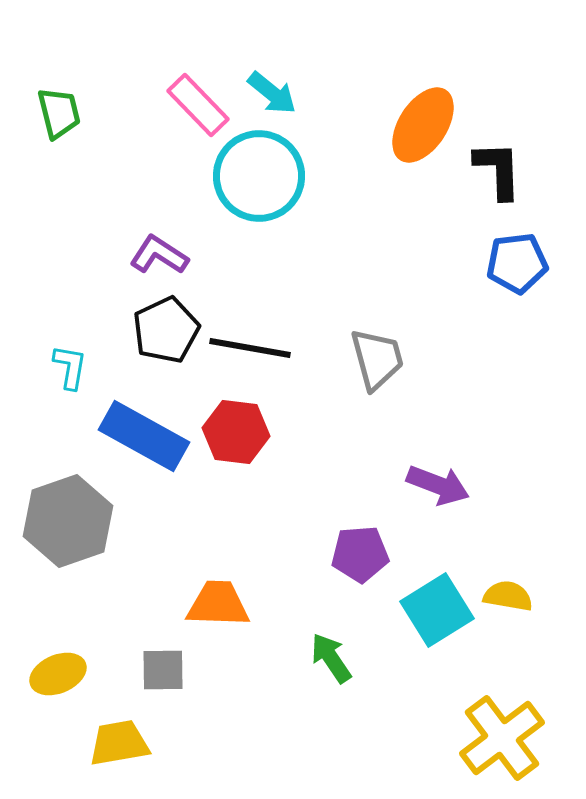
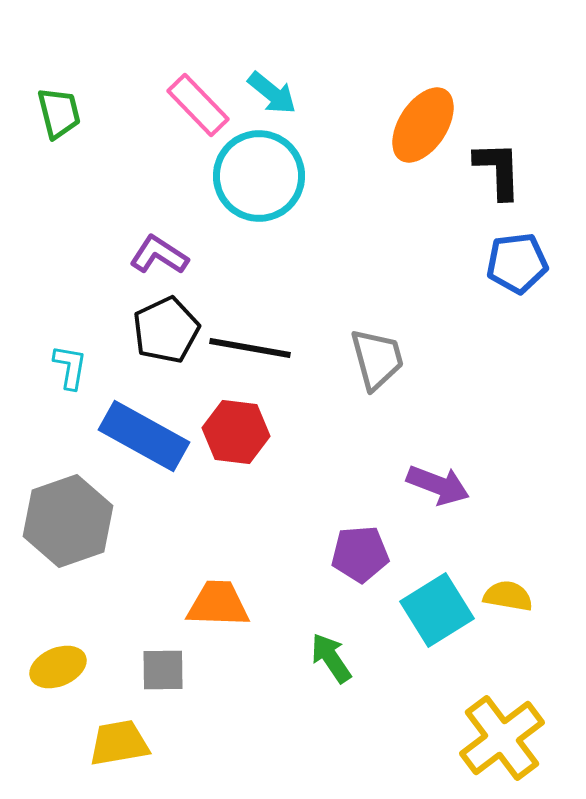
yellow ellipse: moved 7 px up
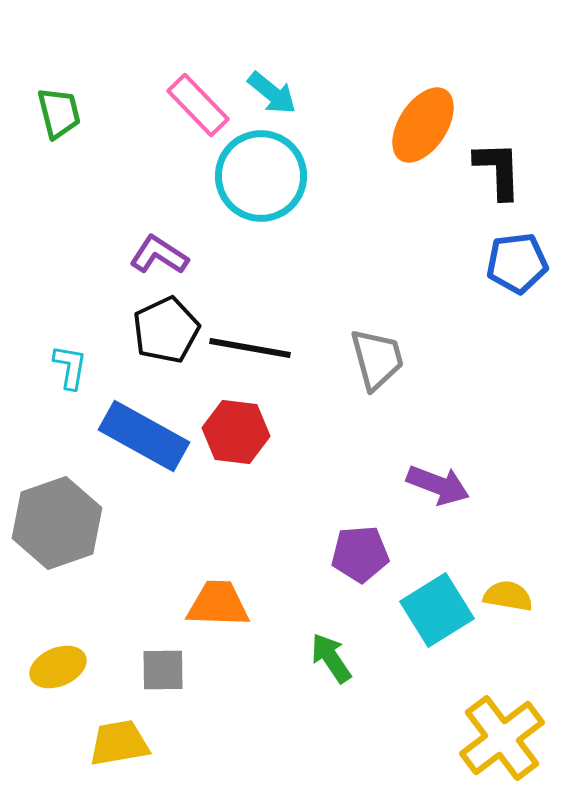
cyan circle: moved 2 px right
gray hexagon: moved 11 px left, 2 px down
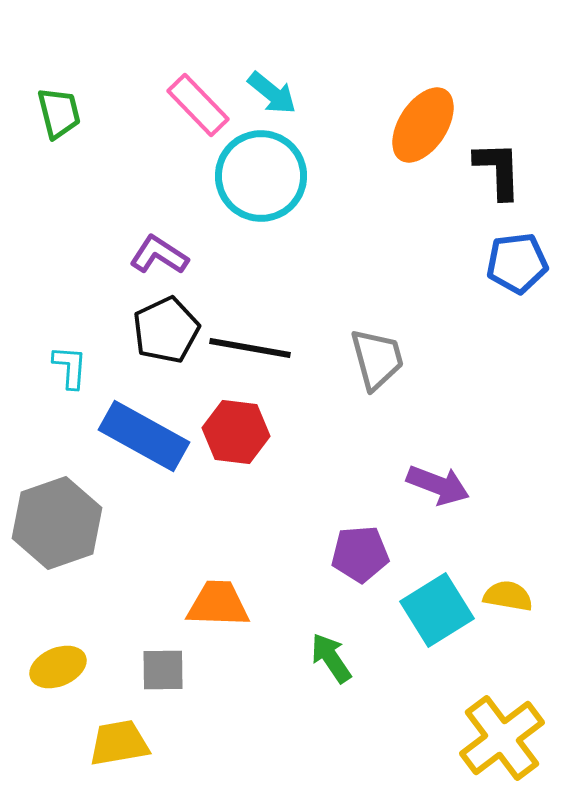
cyan L-shape: rotated 6 degrees counterclockwise
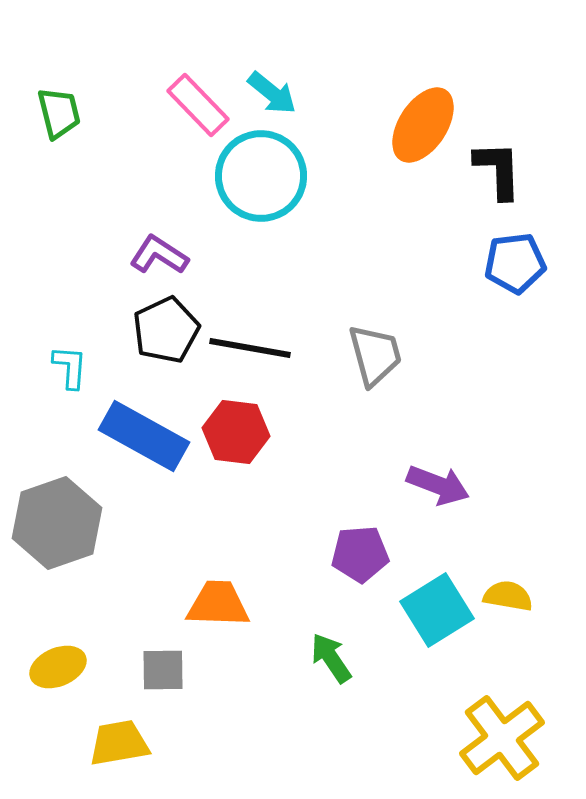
blue pentagon: moved 2 px left
gray trapezoid: moved 2 px left, 4 px up
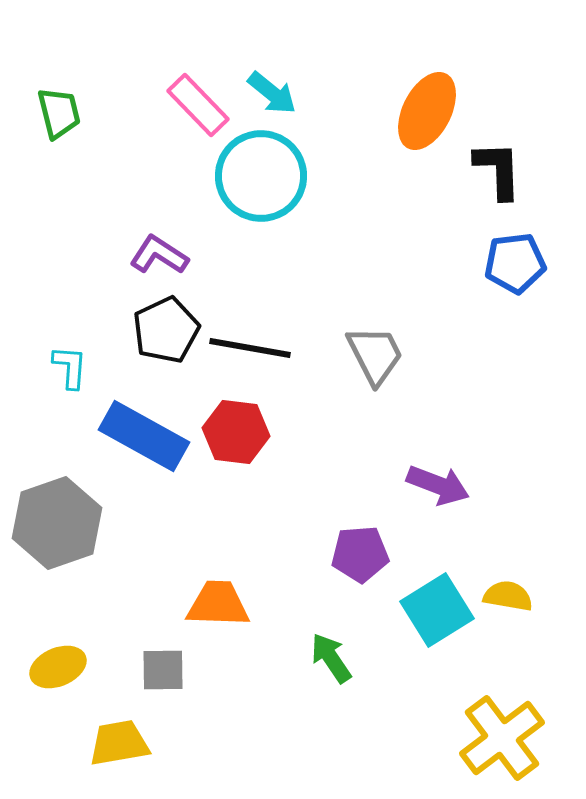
orange ellipse: moved 4 px right, 14 px up; rotated 6 degrees counterclockwise
gray trapezoid: rotated 12 degrees counterclockwise
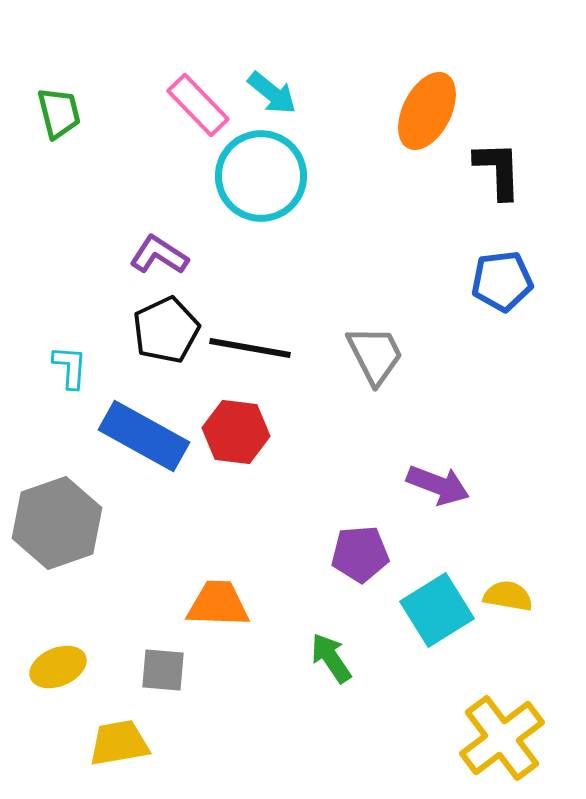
blue pentagon: moved 13 px left, 18 px down
gray square: rotated 6 degrees clockwise
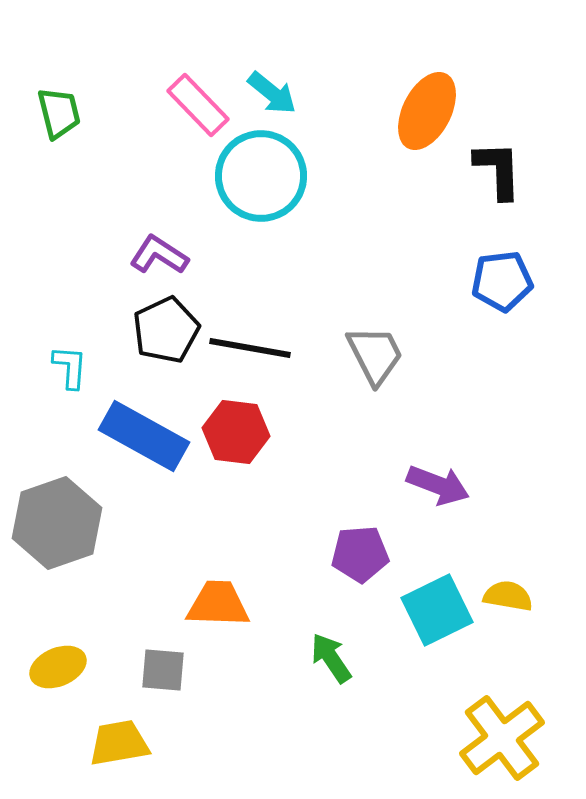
cyan square: rotated 6 degrees clockwise
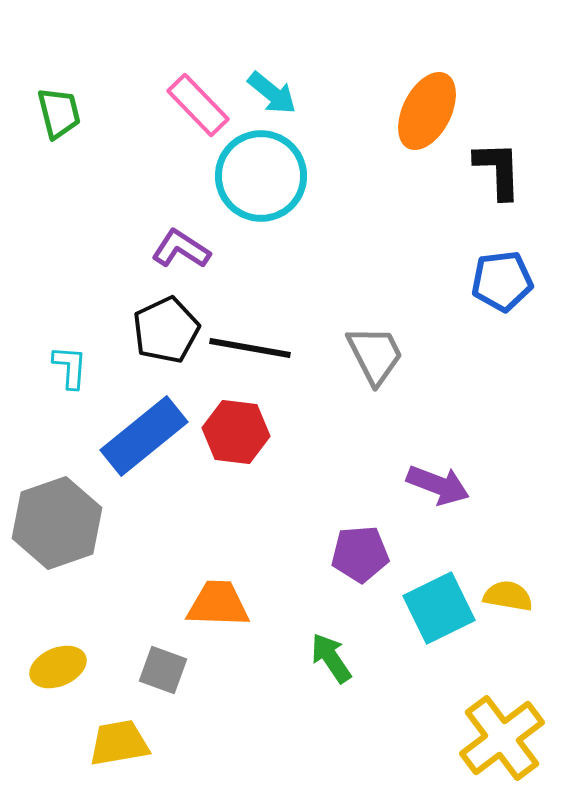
purple L-shape: moved 22 px right, 6 px up
blue rectangle: rotated 68 degrees counterclockwise
cyan square: moved 2 px right, 2 px up
gray square: rotated 15 degrees clockwise
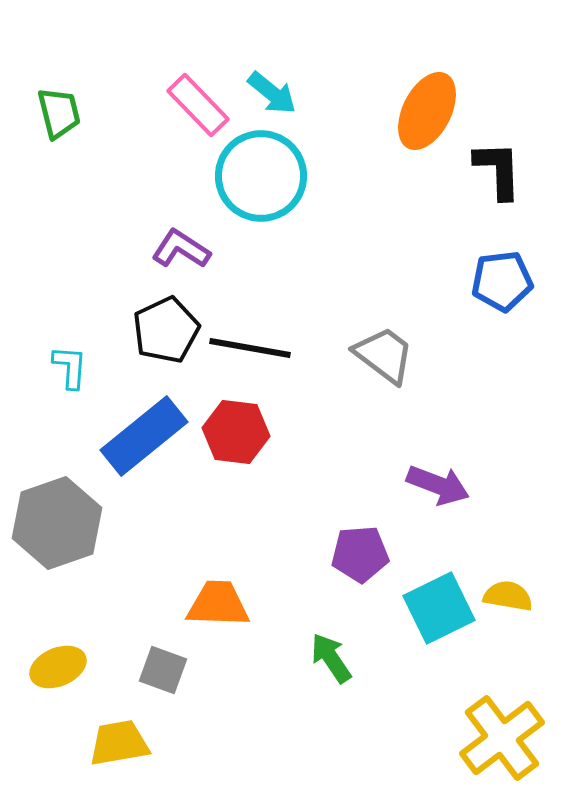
gray trapezoid: moved 9 px right; rotated 26 degrees counterclockwise
